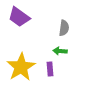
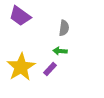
purple trapezoid: moved 1 px right, 1 px up
purple rectangle: rotated 48 degrees clockwise
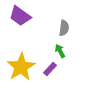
green arrow: rotated 56 degrees clockwise
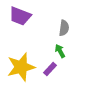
purple trapezoid: rotated 15 degrees counterclockwise
yellow star: rotated 16 degrees clockwise
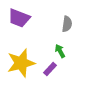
purple trapezoid: moved 1 px left, 2 px down
gray semicircle: moved 3 px right, 4 px up
yellow star: moved 4 px up
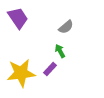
purple trapezoid: moved 1 px left; rotated 145 degrees counterclockwise
gray semicircle: moved 1 px left, 3 px down; rotated 42 degrees clockwise
yellow star: moved 10 px down; rotated 8 degrees clockwise
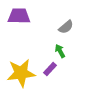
purple trapezoid: moved 1 px right, 2 px up; rotated 55 degrees counterclockwise
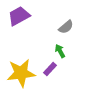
purple trapezoid: rotated 30 degrees counterclockwise
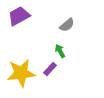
gray semicircle: moved 1 px right, 2 px up
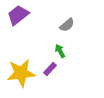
purple trapezoid: moved 1 px left, 1 px up; rotated 10 degrees counterclockwise
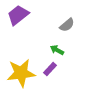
green arrow: moved 3 px left, 1 px up; rotated 32 degrees counterclockwise
